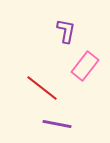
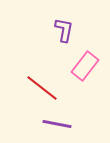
purple L-shape: moved 2 px left, 1 px up
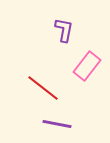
pink rectangle: moved 2 px right
red line: moved 1 px right
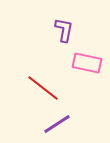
pink rectangle: moved 3 px up; rotated 64 degrees clockwise
purple line: rotated 44 degrees counterclockwise
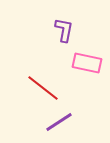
purple line: moved 2 px right, 2 px up
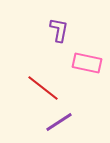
purple L-shape: moved 5 px left
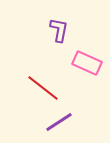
pink rectangle: rotated 12 degrees clockwise
